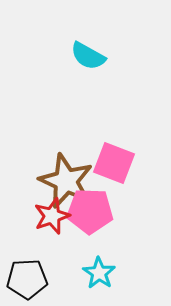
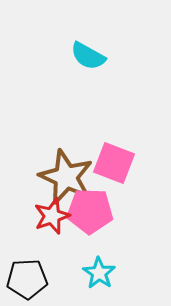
brown star: moved 4 px up
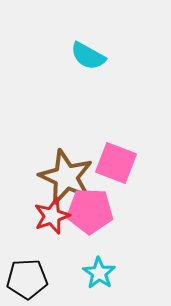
pink square: moved 2 px right
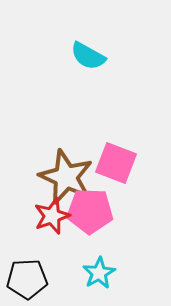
cyan star: rotated 8 degrees clockwise
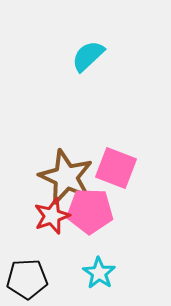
cyan semicircle: rotated 108 degrees clockwise
pink square: moved 5 px down
cyan star: rotated 8 degrees counterclockwise
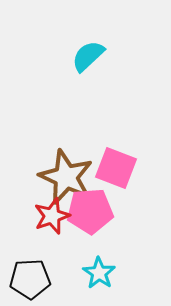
pink pentagon: rotated 6 degrees counterclockwise
black pentagon: moved 3 px right
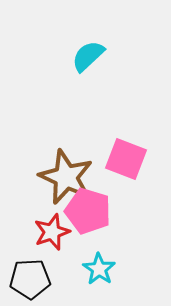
pink square: moved 10 px right, 9 px up
pink pentagon: moved 2 px left; rotated 21 degrees clockwise
red star: moved 16 px down
cyan star: moved 4 px up
